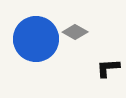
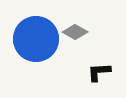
black L-shape: moved 9 px left, 4 px down
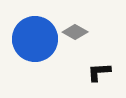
blue circle: moved 1 px left
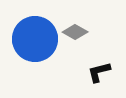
black L-shape: rotated 10 degrees counterclockwise
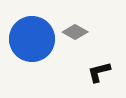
blue circle: moved 3 px left
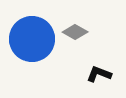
black L-shape: moved 2 px down; rotated 35 degrees clockwise
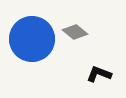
gray diamond: rotated 10 degrees clockwise
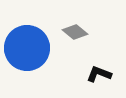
blue circle: moved 5 px left, 9 px down
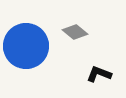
blue circle: moved 1 px left, 2 px up
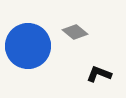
blue circle: moved 2 px right
